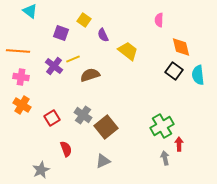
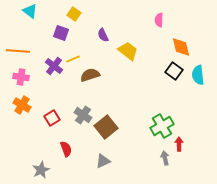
yellow square: moved 10 px left, 6 px up
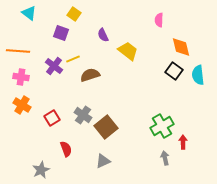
cyan triangle: moved 1 px left, 2 px down
red arrow: moved 4 px right, 2 px up
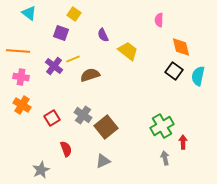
cyan semicircle: moved 1 px down; rotated 18 degrees clockwise
